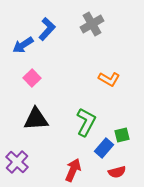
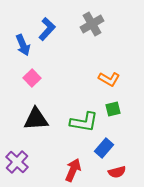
blue arrow: rotated 80 degrees counterclockwise
green L-shape: moved 2 px left; rotated 72 degrees clockwise
green square: moved 9 px left, 26 px up
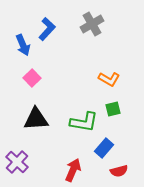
red semicircle: moved 2 px right, 1 px up
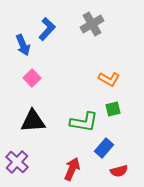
black triangle: moved 3 px left, 2 px down
red arrow: moved 1 px left, 1 px up
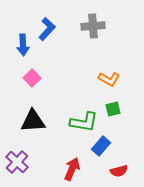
gray cross: moved 1 px right, 2 px down; rotated 25 degrees clockwise
blue arrow: rotated 20 degrees clockwise
blue rectangle: moved 3 px left, 2 px up
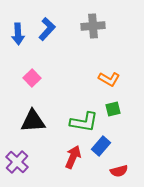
blue arrow: moved 5 px left, 11 px up
red arrow: moved 1 px right, 12 px up
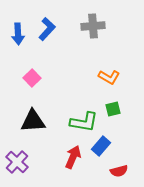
orange L-shape: moved 2 px up
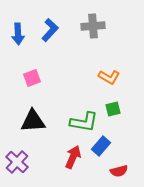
blue L-shape: moved 3 px right, 1 px down
pink square: rotated 24 degrees clockwise
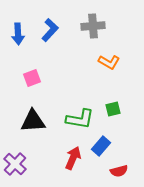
orange L-shape: moved 15 px up
green L-shape: moved 4 px left, 3 px up
red arrow: moved 1 px down
purple cross: moved 2 px left, 2 px down
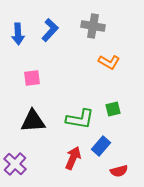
gray cross: rotated 15 degrees clockwise
pink square: rotated 12 degrees clockwise
